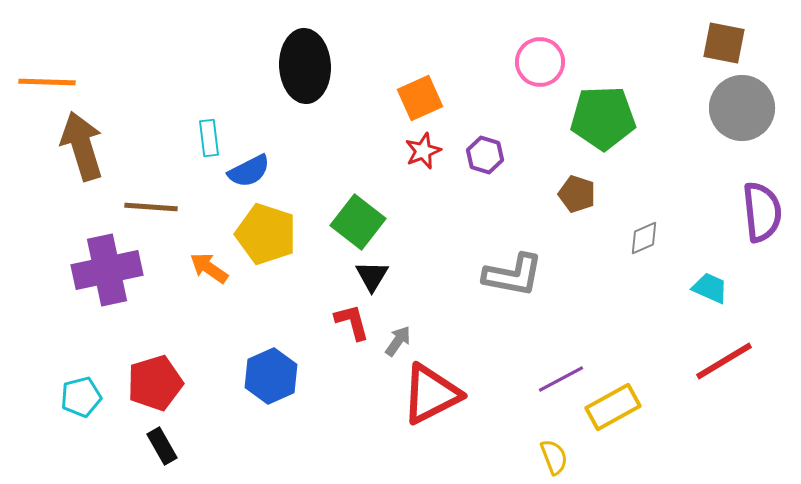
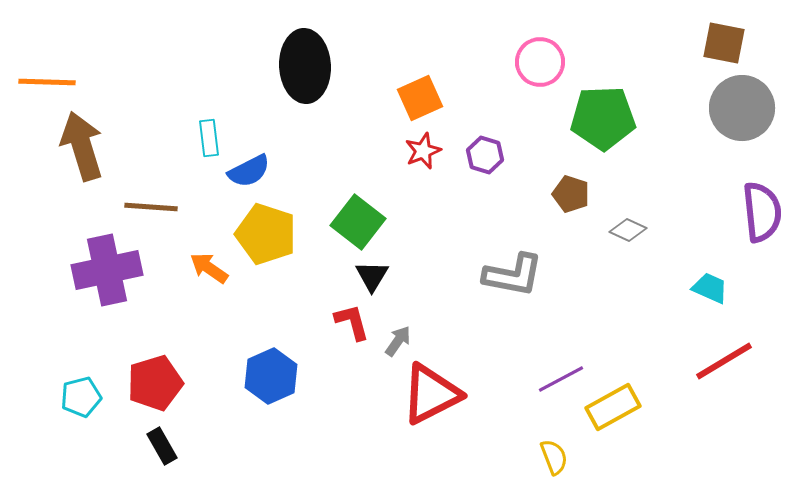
brown pentagon: moved 6 px left
gray diamond: moved 16 px left, 8 px up; rotated 48 degrees clockwise
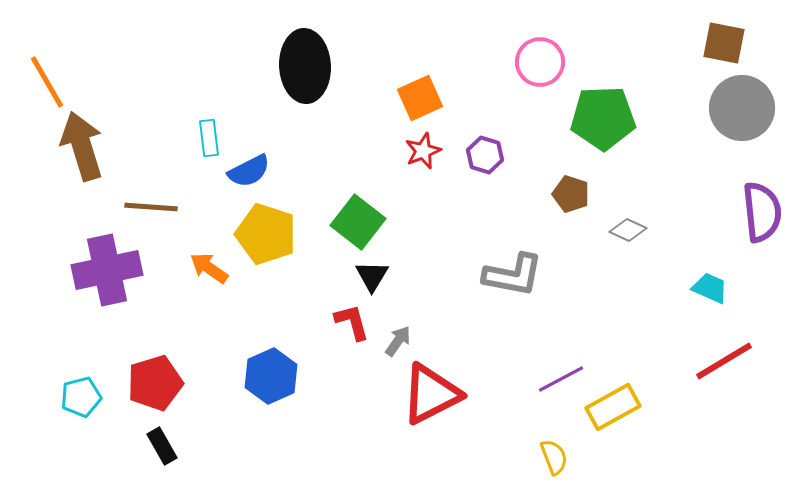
orange line: rotated 58 degrees clockwise
